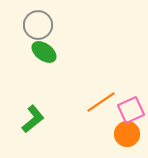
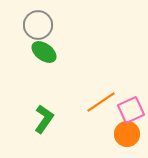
green L-shape: moved 11 px right; rotated 16 degrees counterclockwise
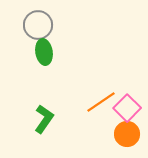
green ellipse: rotated 45 degrees clockwise
pink square: moved 4 px left, 2 px up; rotated 20 degrees counterclockwise
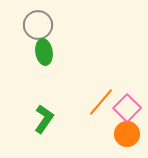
orange line: rotated 16 degrees counterclockwise
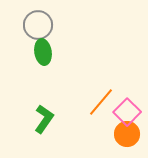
green ellipse: moved 1 px left
pink square: moved 4 px down
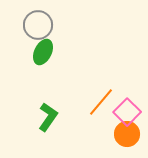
green ellipse: rotated 35 degrees clockwise
green L-shape: moved 4 px right, 2 px up
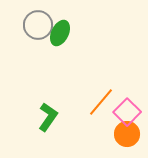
green ellipse: moved 17 px right, 19 px up
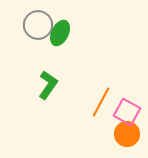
orange line: rotated 12 degrees counterclockwise
pink square: rotated 16 degrees counterclockwise
green L-shape: moved 32 px up
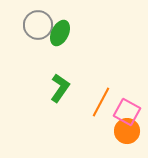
green L-shape: moved 12 px right, 3 px down
orange circle: moved 3 px up
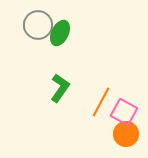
pink square: moved 3 px left
orange circle: moved 1 px left, 3 px down
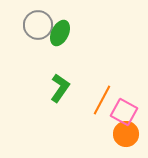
orange line: moved 1 px right, 2 px up
